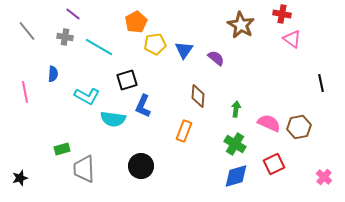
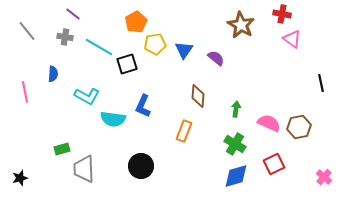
black square: moved 16 px up
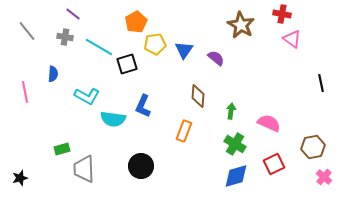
green arrow: moved 5 px left, 2 px down
brown hexagon: moved 14 px right, 20 px down
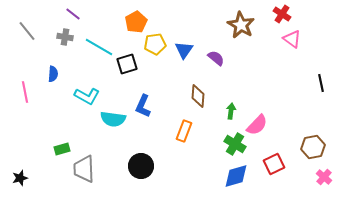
red cross: rotated 24 degrees clockwise
pink semicircle: moved 12 px left, 2 px down; rotated 110 degrees clockwise
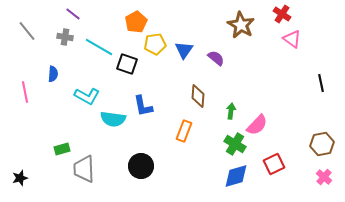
black square: rotated 35 degrees clockwise
blue L-shape: rotated 35 degrees counterclockwise
brown hexagon: moved 9 px right, 3 px up
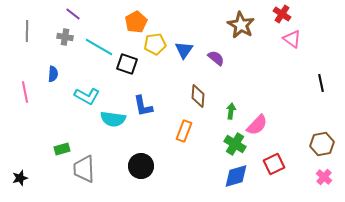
gray line: rotated 40 degrees clockwise
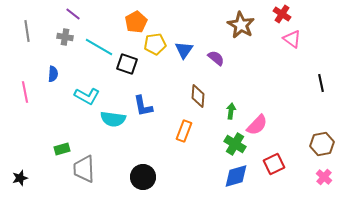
gray line: rotated 10 degrees counterclockwise
black circle: moved 2 px right, 11 px down
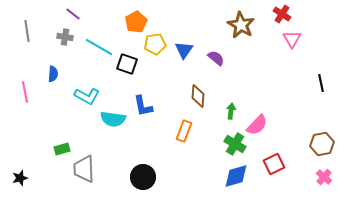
pink triangle: rotated 24 degrees clockwise
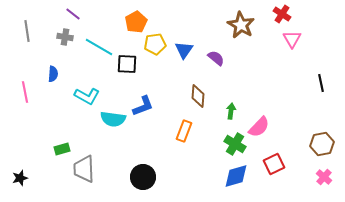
black square: rotated 15 degrees counterclockwise
blue L-shape: rotated 100 degrees counterclockwise
pink semicircle: moved 2 px right, 2 px down
